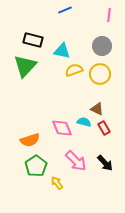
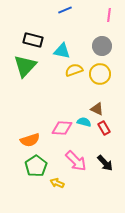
pink diamond: rotated 65 degrees counterclockwise
yellow arrow: rotated 32 degrees counterclockwise
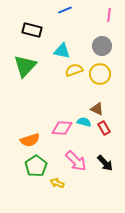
black rectangle: moved 1 px left, 10 px up
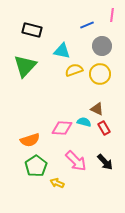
blue line: moved 22 px right, 15 px down
pink line: moved 3 px right
black arrow: moved 1 px up
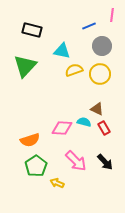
blue line: moved 2 px right, 1 px down
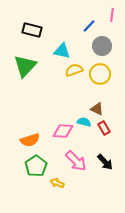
blue line: rotated 24 degrees counterclockwise
pink diamond: moved 1 px right, 3 px down
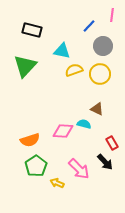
gray circle: moved 1 px right
cyan semicircle: moved 2 px down
red rectangle: moved 8 px right, 15 px down
pink arrow: moved 3 px right, 8 px down
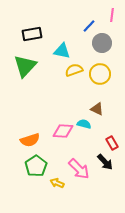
black rectangle: moved 4 px down; rotated 24 degrees counterclockwise
gray circle: moved 1 px left, 3 px up
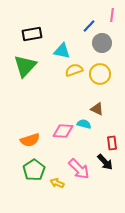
red rectangle: rotated 24 degrees clockwise
green pentagon: moved 2 px left, 4 px down
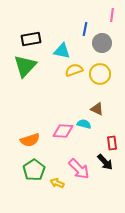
blue line: moved 4 px left, 3 px down; rotated 32 degrees counterclockwise
black rectangle: moved 1 px left, 5 px down
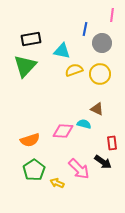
black arrow: moved 2 px left; rotated 12 degrees counterclockwise
